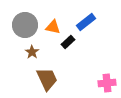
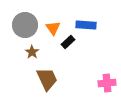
blue rectangle: moved 3 px down; rotated 42 degrees clockwise
orange triangle: moved 1 px down; rotated 42 degrees clockwise
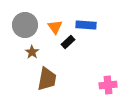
orange triangle: moved 2 px right, 1 px up
brown trapezoid: rotated 35 degrees clockwise
pink cross: moved 1 px right, 2 px down
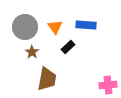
gray circle: moved 2 px down
black rectangle: moved 5 px down
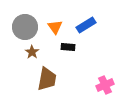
blue rectangle: rotated 36 degrees counterclockwise
black rectangle: rotated 48 degrees clockwise
pink cross: moved 3 px left; rotated 18 degrees counterclockwise
